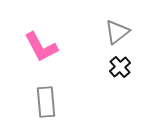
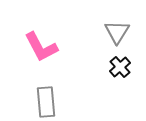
gray triangle: rotated 20 degrees counterclockwise
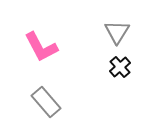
gray rectangle: rotated 36 degrees counterclockwise
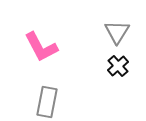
black cross: moved 2 px left, 1 px up
gray rectangle: moved 1 px right; rotated 52 degrees clockwise
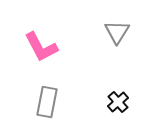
black cross: moved 36 px down
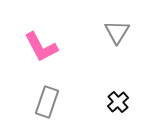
gray rectangle: rotated 8 degrees clockwise
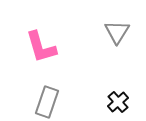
pink L-shape: rotated 12 degrees clockwise
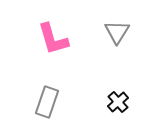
pink L-shape: moved 12 px right, 8 px up
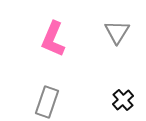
pink L-shape: rotated 39 degrees clockwise
black cross: moved 5 px right, 2 px up
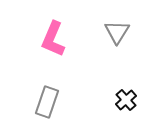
black cross: moved 3 px right
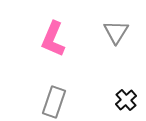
gray triangle: moved 1 px left
gray rectangle: moved 7 px right
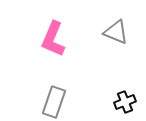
gray triangle: rotated 40 degrees counterclockwise
black cross: moved 1 px left, 2 px down; rotated 20 degrees clockwise
